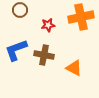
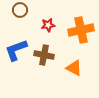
orange cross: moved 13 px down
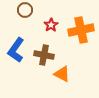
brown circle: moved 5 px right
red star: moved 3 px right; rotated 24 degrees counterclockwise
blue L-shape: rotated 35 degrees counterclockwise
orange triangle: moved 12 px left, 6 px down
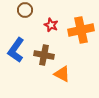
red star: rotated 16 degrees counterclockwise
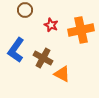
brown cross: moved 1 px left, 3 px down; rotated 18 degrees clockwise
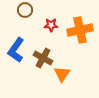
red star: rotated 24 degrees counterclockwise
orange cross: moved 1 px left
orange triangle: rotated 36 degrees clockwise
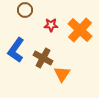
orange cross: rotated 35 degrees counterclockwise
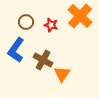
brown circle: moved 1 px right, 12 px down
red star: rotated 16 degrees clockwise
orange cross: moved 14 px up
brown cross: moved 2 px down
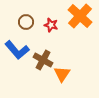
blue L-shape: moved 1 px right; rotated 75 degrees counterclockwise
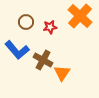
red star: moved 1 px left, 2 px down; rotated 24 degrees counterclockwise
orange triangle: moved 1 px up
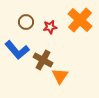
orange cross: moved 4 px down
orange triangle: moved 2 px left, 3 px down
